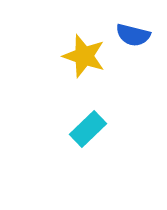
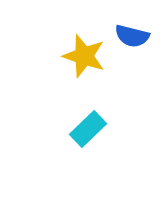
blue semicircle: moved 1 px left, 1 px down
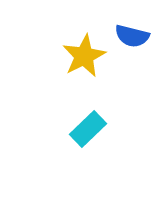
yellow star: rotated 27 degrees clockwise
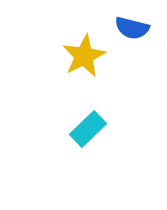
blue semicircle: moved 8 px up
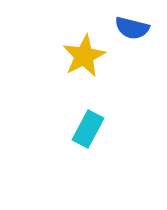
cyan rectangle: rotated 18 degrees counterclockwise
